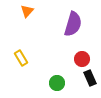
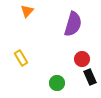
black rectangle: moved 1 px up
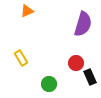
orange triangle: rotated 24 degrees clockwise
purple semicircle: moved 10 px right
red circle: moved 6 px left, 4 px down
green circle: moved 8 px left, 1 px down
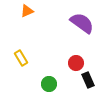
purple semicircle: moved 1 px left, 1 px up; rotated 70 degrees counterclockwise
black rectangle: moved 2 px left, 3 px down
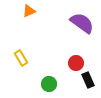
orange triangle: moved 2 px right
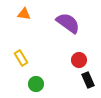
orange triangle: moved 5 px left, 3 px down; rotated 32 degrees clockwise
purple semicircle: moved 14 px left
red circle: moved 3 px right, 3 px up
green circle: moved 13 px left
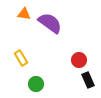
purple semicircle: moved 18 px left
